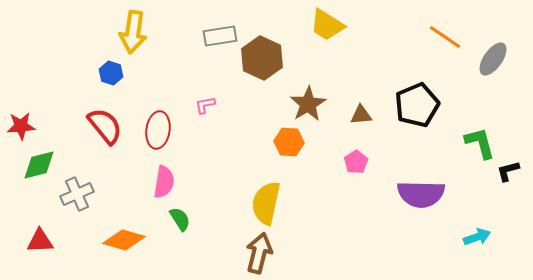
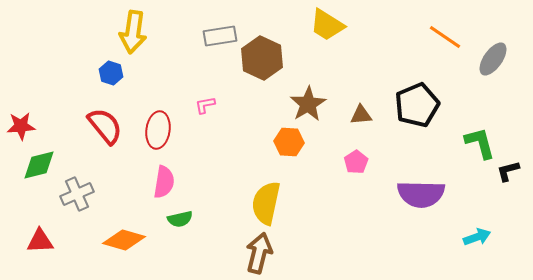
green semicircle: rotated 110 degrees clockwise
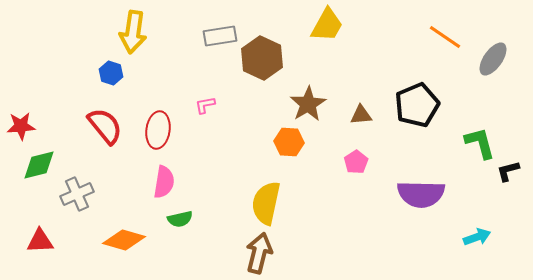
yellow trapezoid: rotated 93 degrees counterclockwise
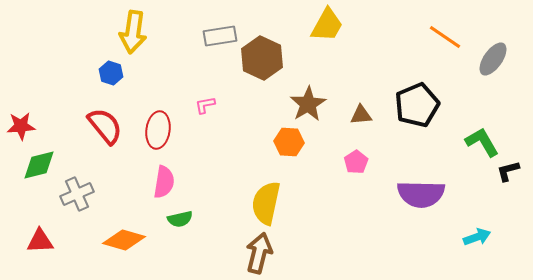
green L-shape: moved 2 px right, 1 px up; rotated 15 degrees counterclockwise
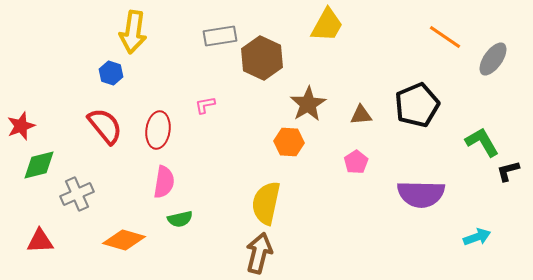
red star: rotated 16 degrees counterclockwise
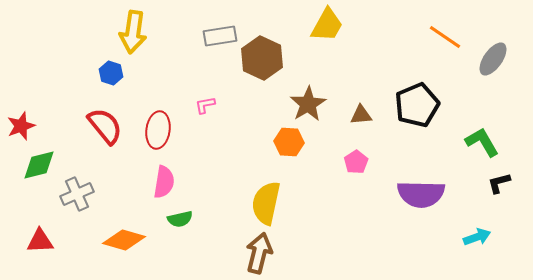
black L-shape: moved 9 px left, 12 px down
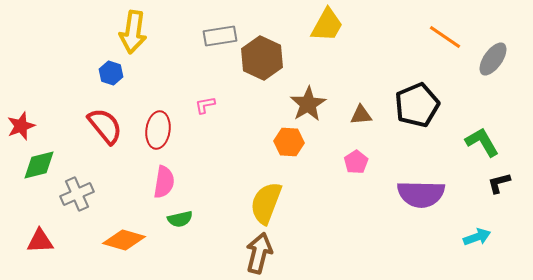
yellow semicircle: rotated 9 degrees clockwise
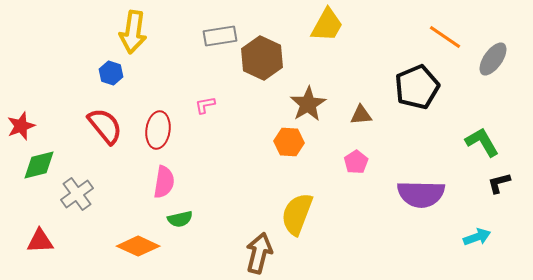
black pentagon: moved 18 px up
gray cross: rotated 12 degrees counterclockwise
yellow semicircle: moved 31 px right, 11 px down
orange diamond: moved 14 px right, 6 px down; rotated 9 degrees clockwise
